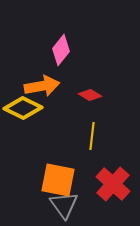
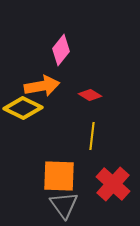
orange square: moved 1 px right, 4 px up; rotated 9 degrees counterclockwise
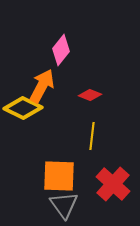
orange arrow: rotated 52 degrees counterclockwise
red diamond: rotated 10 degrees counterclockwise
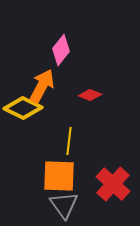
yellow line: moved 23 px left, 5 px down
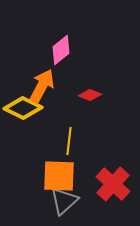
pink diamond: rotated 12 degrees clockwise
gray triangle: moved 4 px up; rotated 24 degrees clockwise
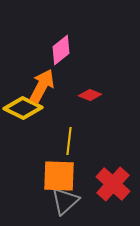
gray triangle: moved 1 px right
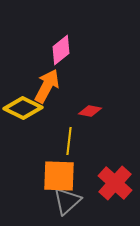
orange arrow: moved 5 px right
red diamond: moved 16 px down; rotated 10 degrees counterclockwise
red cross: moved 2 px right, 1 px up
gray triangle: moved 2 px right
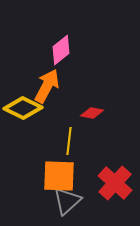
red diamond: moved 2 px right, 2 px down
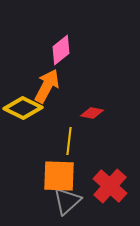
red cross: moved 5 px left, 3 px down
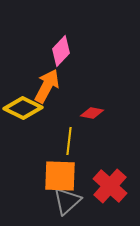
pink diamond: moved 1 px down; rotated 8 degrees counterclockwise
orange square: moved 1 px right
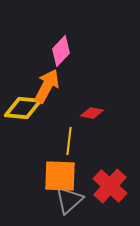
yellow diamond: rotated 21 degrees counterclockwise
gray triangle: moved 2 px right, 1 px up
